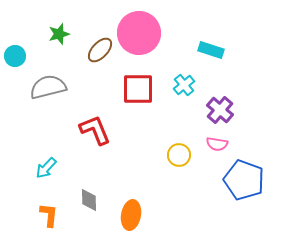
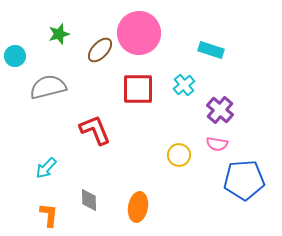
blue pentagon: rotated 24 degrees counterclockwise
orange ellipse: moved 7 px right, 8 px up
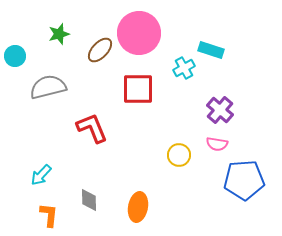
cyan cross: moved 17 px up; rotated 10 degrees clockwise
red L-shape: moved 3 px left, 2 px up
cyan arrow: moved 5 px left, 7 px down
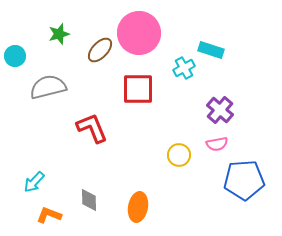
pink semicircle: rotated 20 degrees counterclockwise
cyan arrow: moved 7 px left, 7 px down
orange L-shape: rotated 75 degrees counterclockwise
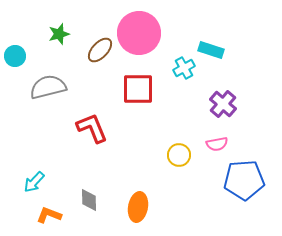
purple cross: moved 3 px right, 6 px up
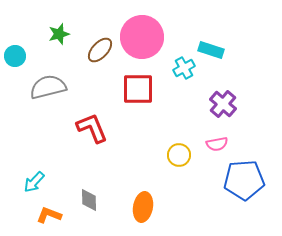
pink circle: moved 3 px right, 4 px down
orange ellipse: moved 5 px right
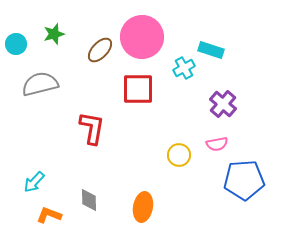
green star: moved 5 px left
cyan circle: moved 1 px right, 12 px up
gray semicircle: moved 8 px left, 3 px up
red L-shape: rotated 32 degrees clockwise
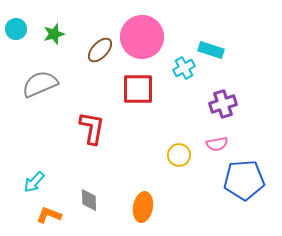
cyan circle: moved 15 px up
gray semicircle: rotated 9 degrees counterclockwise
purple cross: rotated 32 degrees clockwise
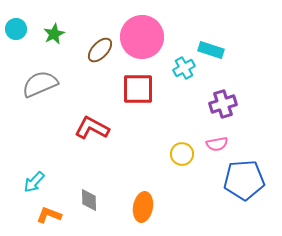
green star: rotated 10 degrees counterclockwise
red L-shape: rotated 72 degrees counterclockwise
yellow circle: moved 3 px right, 1 px up
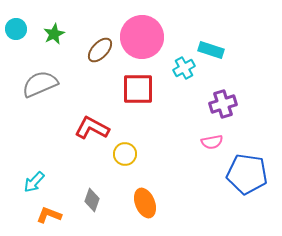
pink semicircle: moved 5 px left, 2 px up
yellow circle: moved 57 px left
blue pentagon: moved 3 px right, 6 px up; rotated 12 degrees clockwise
gray diamond: moved 3 px right; rotated 20 degrees clockwise
orange ellipse: moved 2 px right, 4 px up; rotated 32 degrees counterclockwise
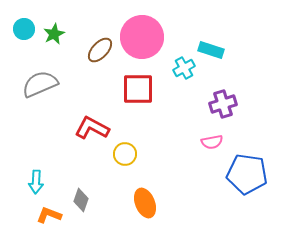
cyan circle: moved 8 px right
cyan arrow: moved 2 px right; rotated 40 degrees counterclockwise
gray diamond: moved 11 px left
